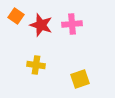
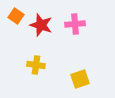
pink cross: moved 3 px right
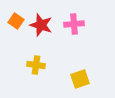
orange square: moved 5 px down
pink cross: moved 1 px left
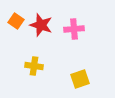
pink cross: moved 5 px down
yellow cross: moved 2 px left, 1 px down
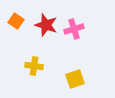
red star: moved 5 px right
pink cross: rotated 12 degrees counterclockwise
yellow square: moved 5 px left
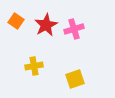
red star: rotated 25 degrees clockwise
yellow cross: rotated 18 degrees counterclockwise
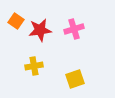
red star: moved 6 px left, 5 px down; rotated 20 degrees clockwise
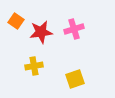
red star: moved 1 px right, 2 px down
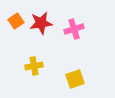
orange square: rotated 21 degrees clockwise
red star: moved 9 px up
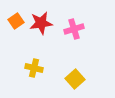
yellow cross: moved 2 px down; rotated 24 degrees clockwise
yellow square: rotated 24 degrees counterclockwise
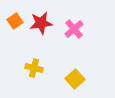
orange square: moved 1 px left
pink cross: rotated 24 degrees counterclockwise
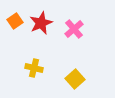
red star: rotated 15 degrees counterclockwise
